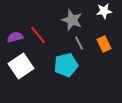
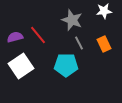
cyan pentagon: rotated 15 degrees clockwise
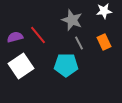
orange rectangle: moved 2 px up
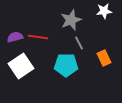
gray star: moved 1 px left; rotated 30 degrees clockwise
red line: moved 2 px down; rotated 42 degrees counterclockwise
orange rectangle: moved 16 px down
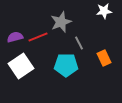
gray star: moved 10 px left, 2 px down
red line: rotated 30 degrees counterclockwise
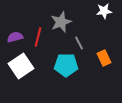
red line: rotated 54 degrees counterclockwise
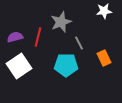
white square: moved 2 px left
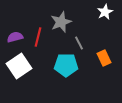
white star: moved 1 px right, 1 px down; rotated 21 degrees counterclockwise
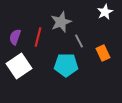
purple semicircle: rotated 56 degrees counterclockwise
gray line: moved 2 px up
orange rectangle: moved 1 px left, 5 px up
